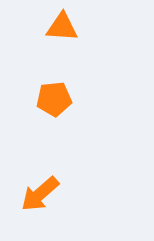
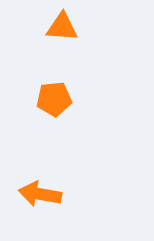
orange arrow: rotated 51 degrees clockwise
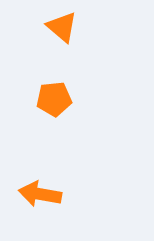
orange triangle: rotated 36 degrees clockwise
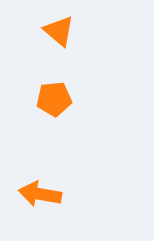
orange triangle: moved 3 px left, 4 px down
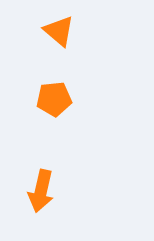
orange arrow: moved 1 px right, 3 px up; rotated 87 degrees counterclockwise
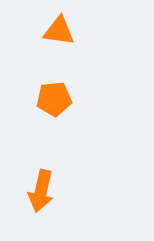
orange triangle: rotated 32 degrees counterclockwise
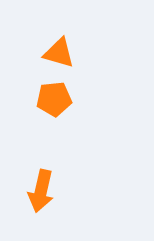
orange triangle: moved 22 px down; rotated 8 degrees clockwise
